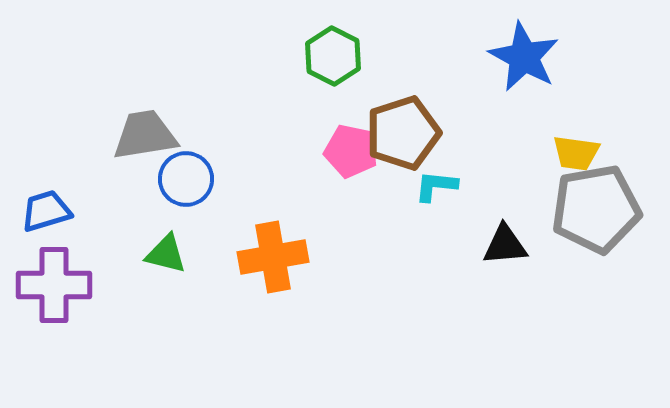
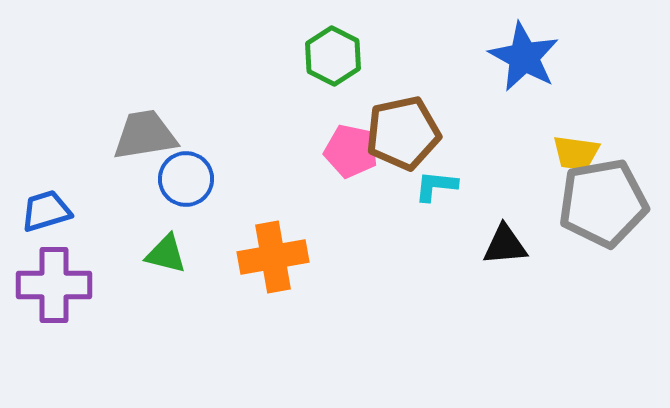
brown pentagon: rotated 6 degrees clockwise
gray pentagon: moved 7 px right, 6 px up
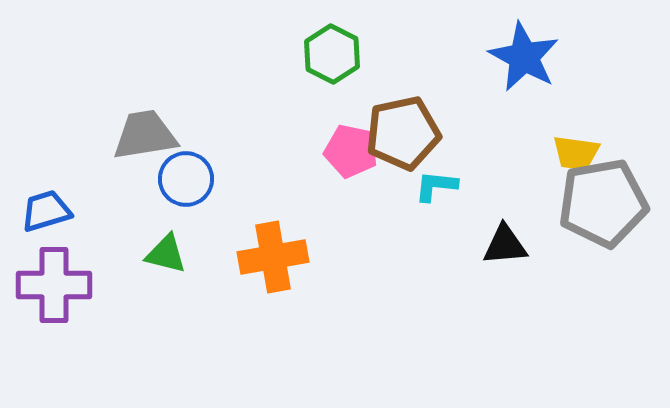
green hexagon: moved 1 px left, 2 px up
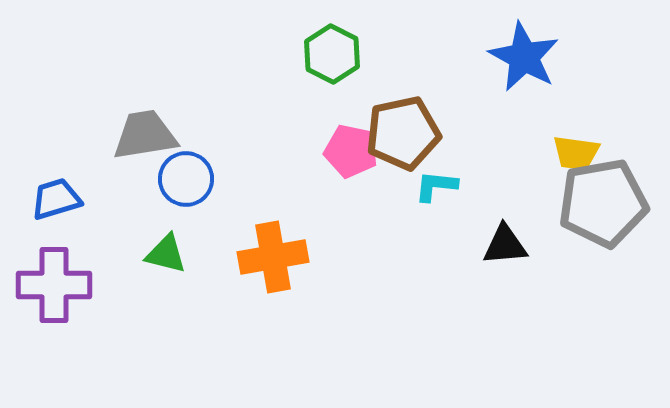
blue trapezoid: moved 10 px right, 12 px up
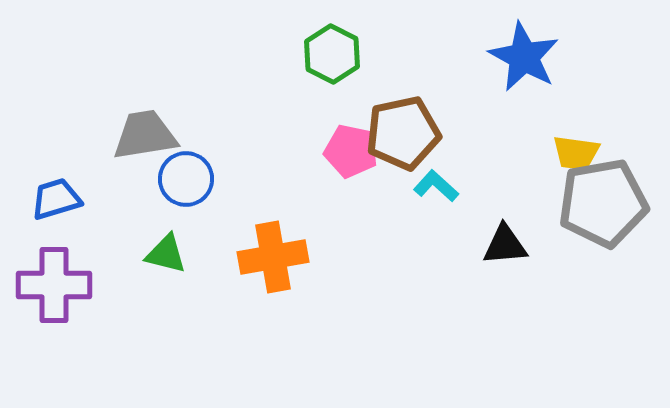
cyan L-shape: rotated 36 degrees clockwise
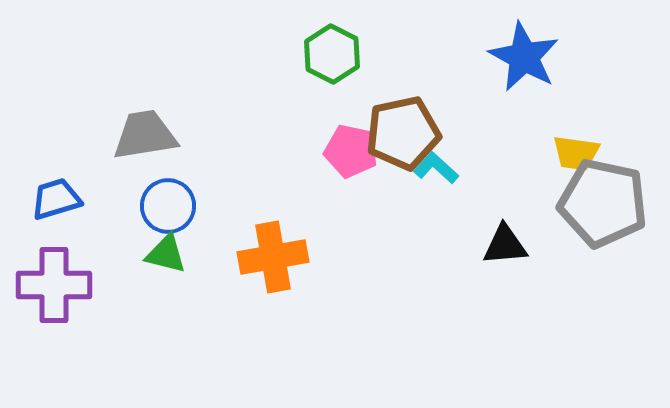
blue circle: moved 18 px left, 27 px down
cyan L-shape: moved 18 px up
gray pentagon: rotated 22 degrees clockwise
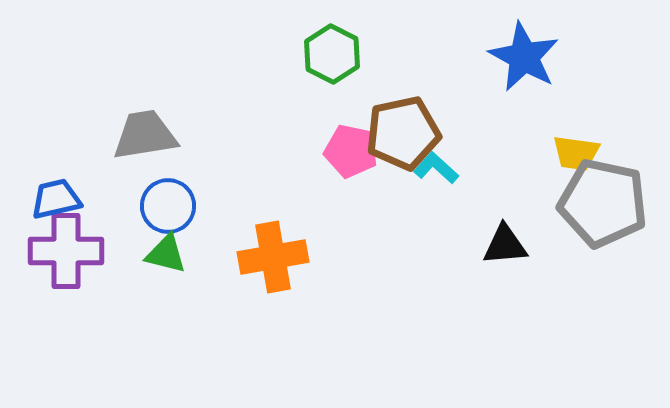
blue trapezoid: rotated 4 degrees clockwise
purple cross: moved 12 px right, 34 px up
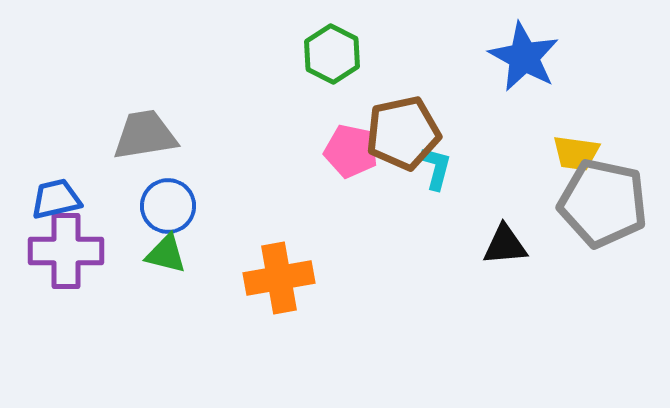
cyan L-shape: rotated 63 degrees clockwise
orange cross: moved 6 px right, 21 px down
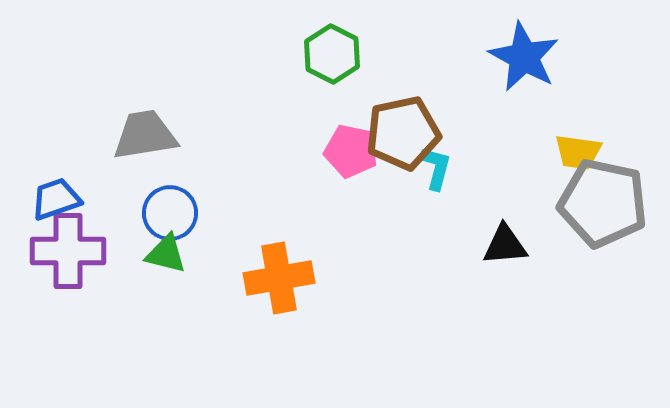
yellow trapezoid: moved 2 px right, 1 px up
blue trapezoid: rotated 6 degrees counterclockwise
blue circle: moved 2 px right, 7 px down
purple cross: moved 2 px right
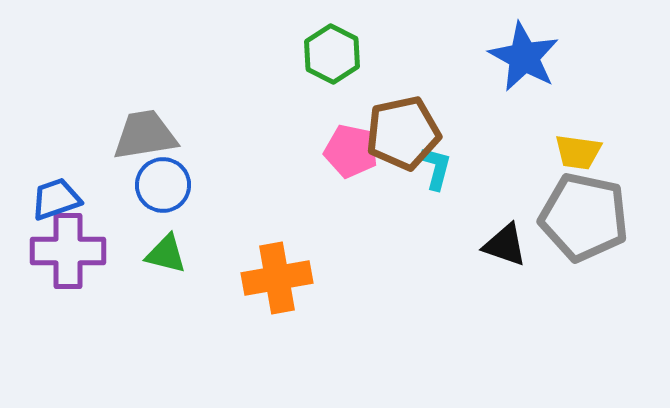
gray pentagon: moved 19 px left, 14 px down
blue circle: moved 7 px left, 28 px up
black triangle: rotated 24 degrees clockwise
orange cross: moved 2 px left
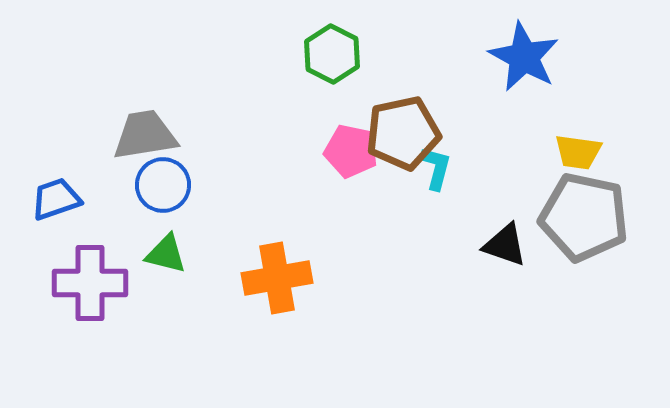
purple cross: moved 22 px right, 32 px down
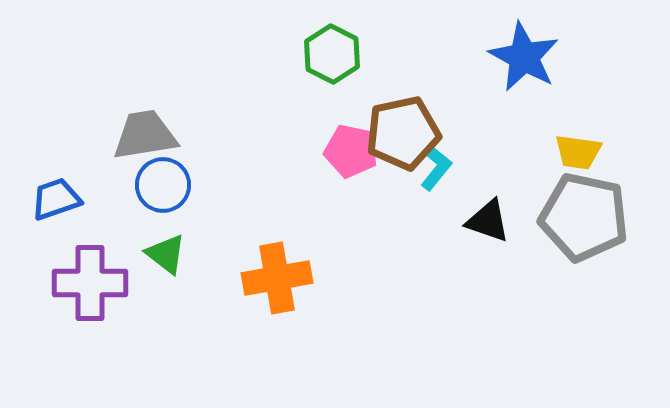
cyan L-shape: rotated 24 degrees clockwise
black triangle: moved 17 px left, 24 px up
green triangle: rotated 24 degrees clockwise
